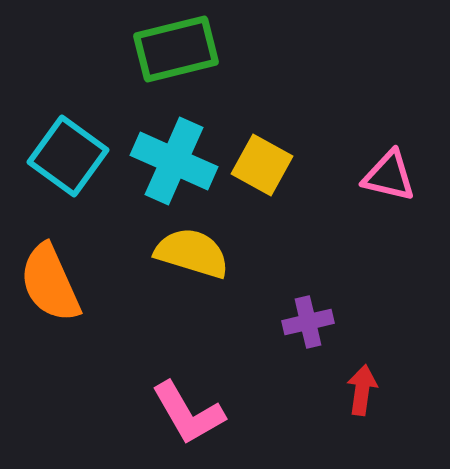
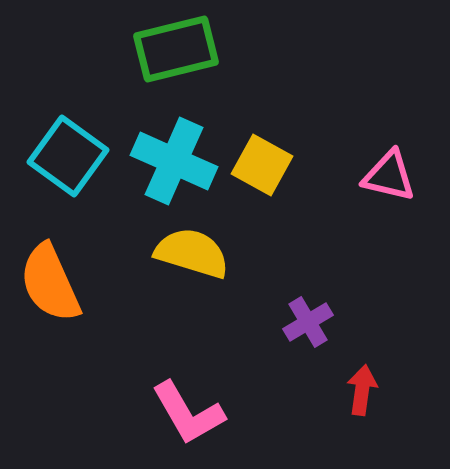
purple cross: rotated 18 degrees counterclockwise
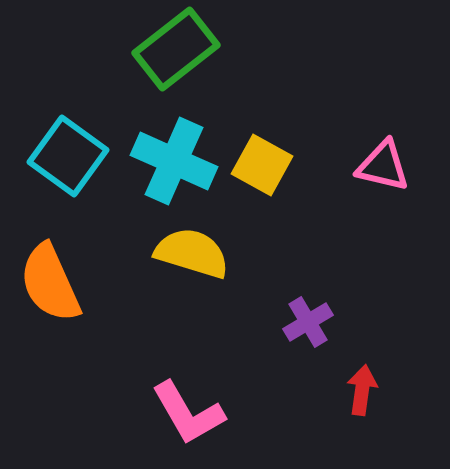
green rectangle: rotated 24 degrees counterclockwise
pink triangle: moved 6 px left, 10 px up
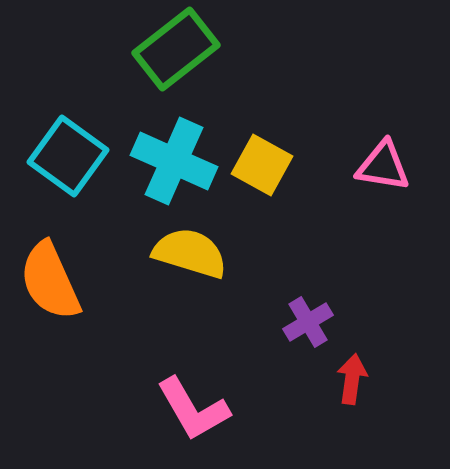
pink triangle: rotated 4 degrees counterclockwise
yellow semicircle: moved 2 px left
orange semicircle: moved 2 px up
red arrow: moved 10 px left, 11 px up
pink L-shape: moved 5 px right, 4 px up
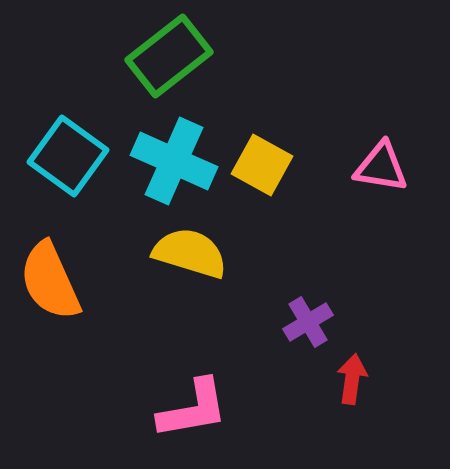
green rectangle: moved 7 px left, 7 px down
pink triangle: moved 2 px left, 1 px down
pink L-shape: rotated 70 degrees counterclockwise
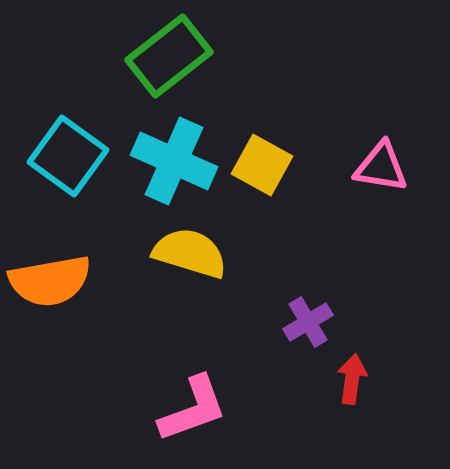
orange semicircle: rotated 76 degrees counterclockwise
pink L-shape: rotated 10 degrees counterclockwise
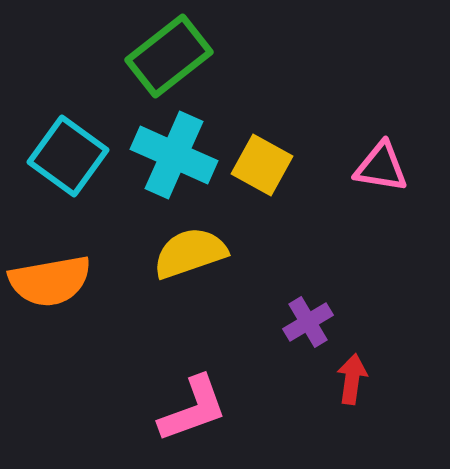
cyan cross: moved 6 px up
yellow semicircle: rotated 36 degrees counterclockwise
